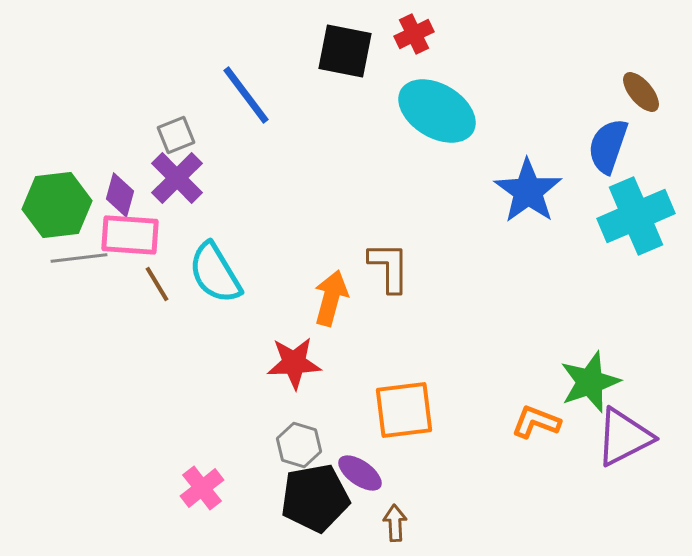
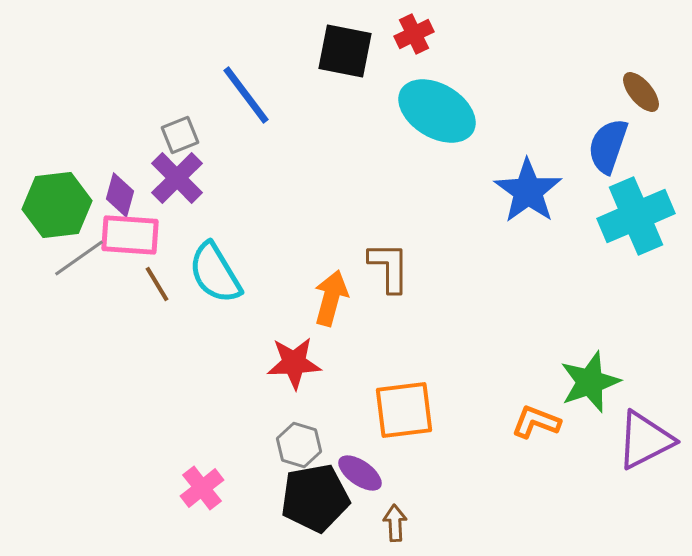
gray square: moved 4 px right
gray line: rotated 28 degrees counterclockwise
purple triangle: moved 21 px right, 3 px down
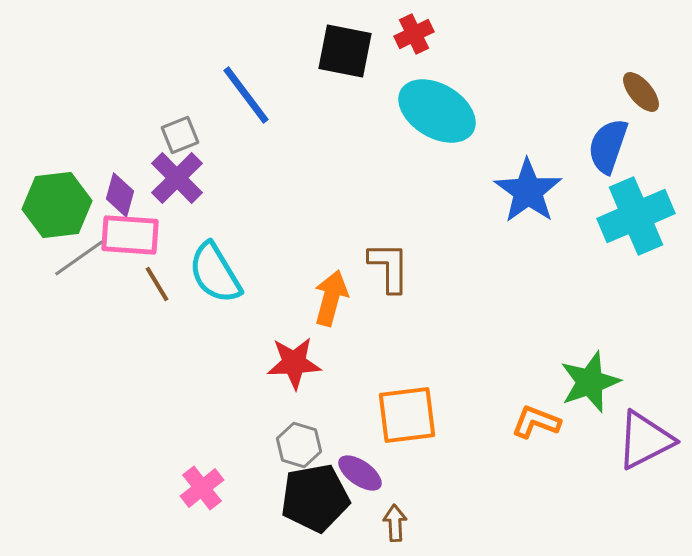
orange square: moved 3 px right, 5 px down
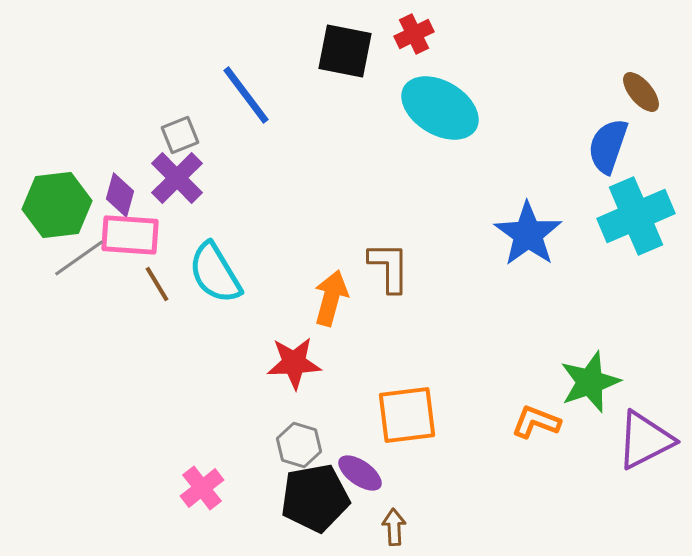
cyan ellipse: moved 3 px right, 3 px up
blue star: moved 43 px down
brown arrow: moved 1 px left, 4 px down
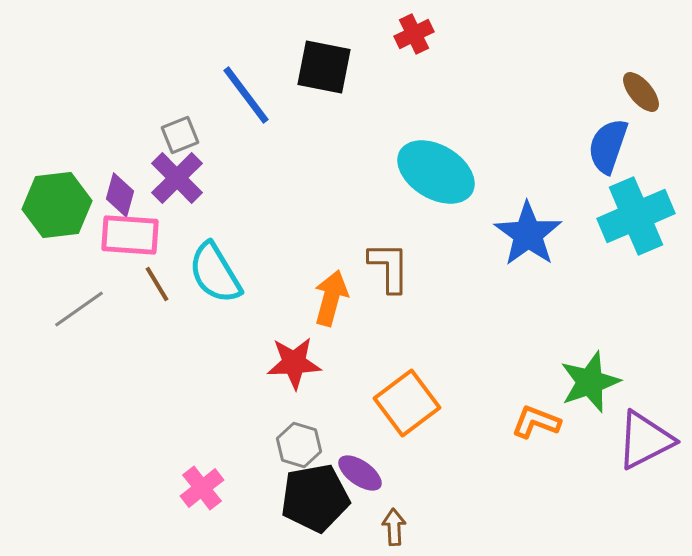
black square: moved 21 px left, 16 px down
cyan ellipse: moved 4 px left, 64 px down
gray line: moved 51 px down
orange square: moved 12 px up; rotated 30 degrees counterclockwise
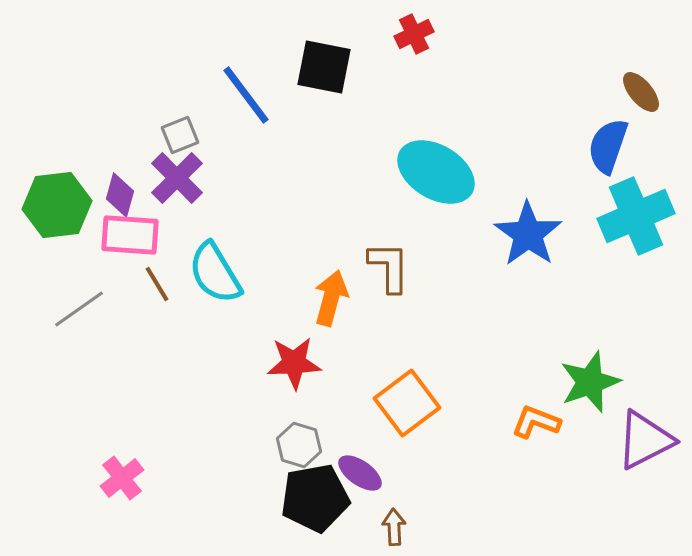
pink cross: moved 80 px left, 10 px up
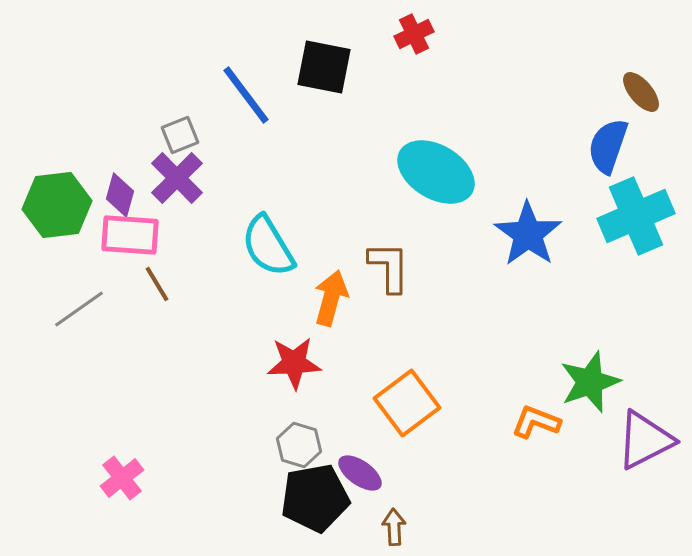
cyan semicircle: moved 53 px right, 27 px up
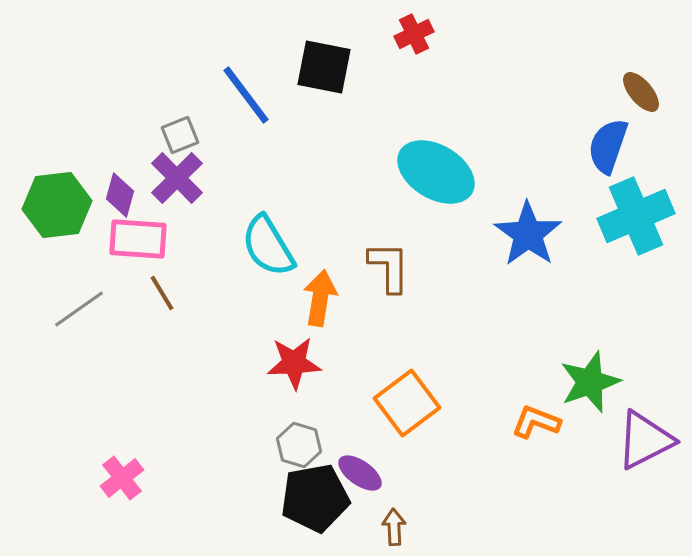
pink rectangle: moved 8 px right, 4 px down
brown line: moved 5 px right, 9 px down
orange arrow: moved 11 px left; rotated 6 degrees counterclockwise
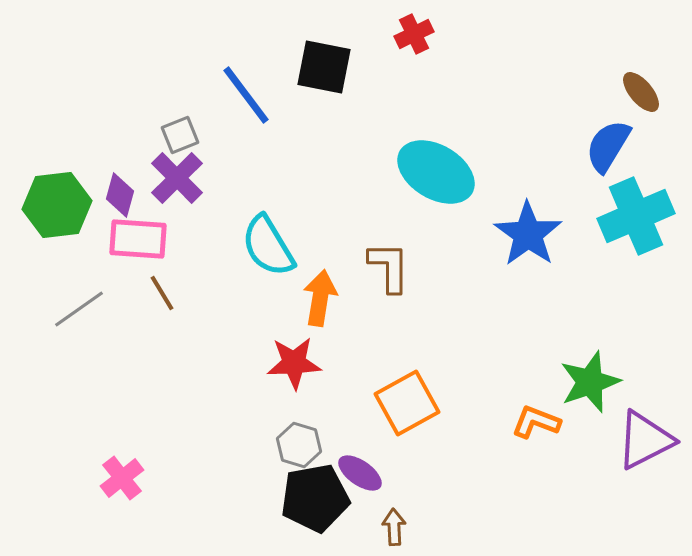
blue semicircle: rotated 12 degrees clockwise
orange square: rotated 8 degrees clockwise
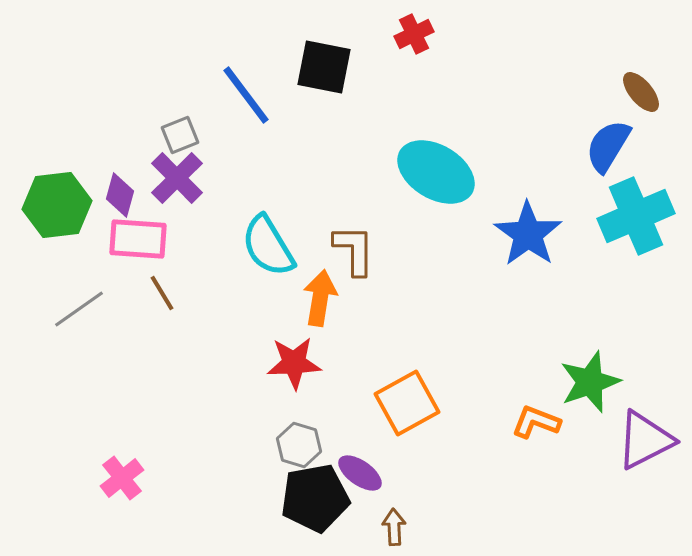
brown L-shape: moved 35 px left, 17 px up
